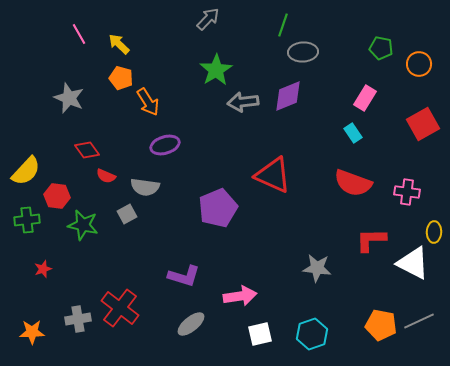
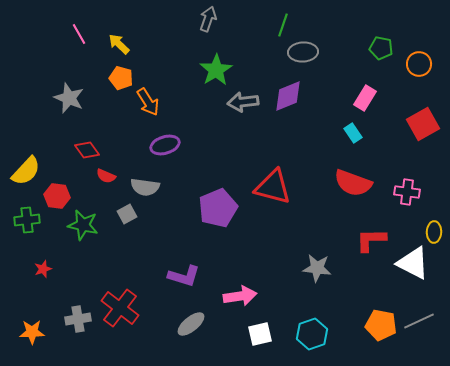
gray arrow at (208, 19): rotated 25 degrees counterclockwise
red triangle at (273, 175): moved 12 px down; rotated 9 degrees counterclockwise
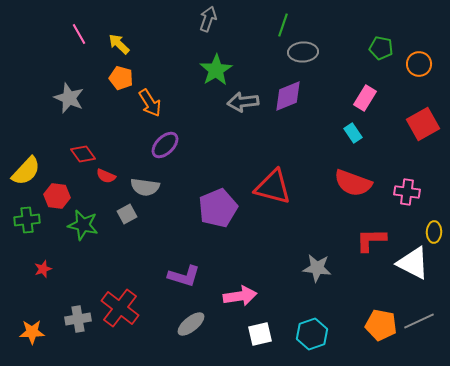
orange arrow at (148, 102): moved 2 px right, 1 px down
purple ellipse at (165, 145): rotated 28 degrees counterclockwise
red diamond at (87, 150): moved 4 px left, 4 px down
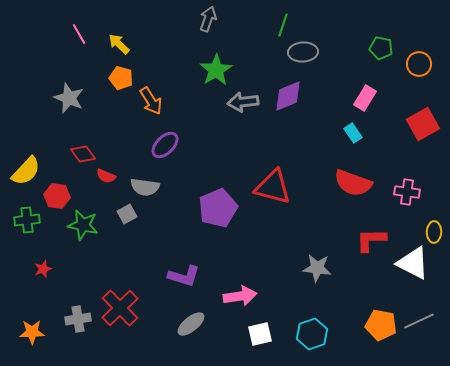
orange arrow at (150, 103): moved 1 px right, 2 px up
red cross at (120, 308): rotated 9 degrees clockwise
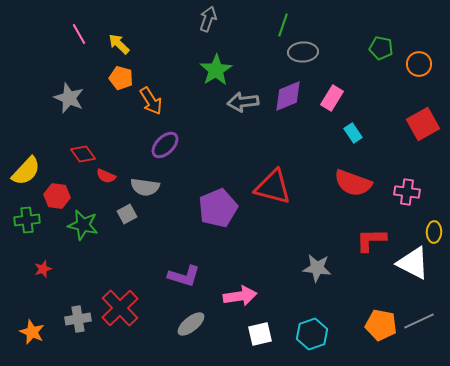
pink rectangle at (365, 98): moved 33 px left
orange star at (32, 332): rotated 25 degrees clockwise
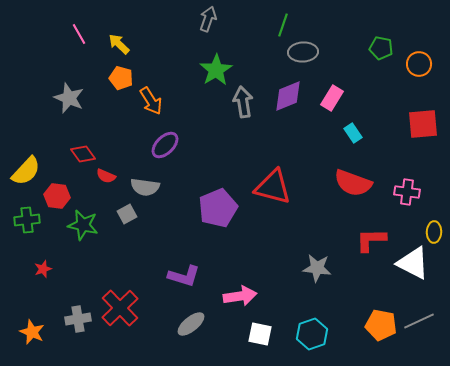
gray arrow at (243, 102): rotated 88 degrees clockwise
red square at (423, 124): rotated 24 degrees clockwise
white square at (260, 334): rotated 25 degrees clockwise
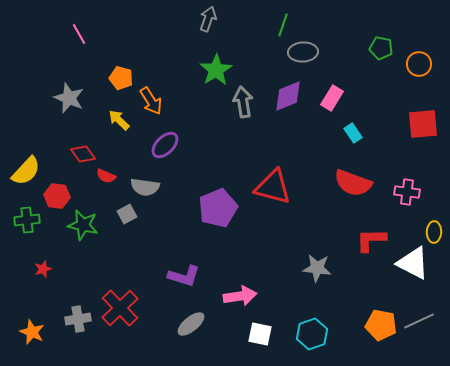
yellow arrow at (119, 44): moved 76 px down
